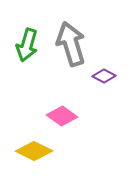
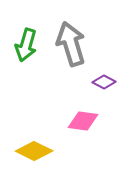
green arrow: moved 1 px left
purple diamond: moved 6 px down
pink diamond: moved 21 px right, 5 px down; rotated 28 degrees counterclockwise
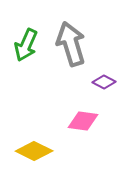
green arrow: rotated 8 degrees clockwise
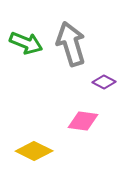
green arrow: moved 2 px up; rotated 92 degrees counterclockwise
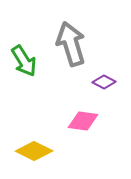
green arrow: moved 2 px left, 18 px down; rotated 36 degrees clockwise
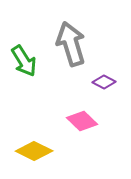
pink diamond: moved 1 px left; rotated 36 degrees clockwise
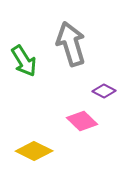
purple diamond: moved 9 px down
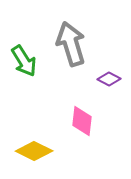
purple diamond: moved 5 px right, 12 px up
pink diamond: rotated 52 degrees clockwise
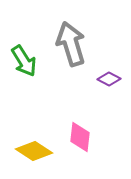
pink diamond: moved 2 px left, 16 px down
yellow diamond: rotated 6 degrees clockwise
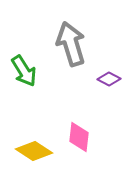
green arrow: moved 10 px down
pink diamond: moved 1 px left
